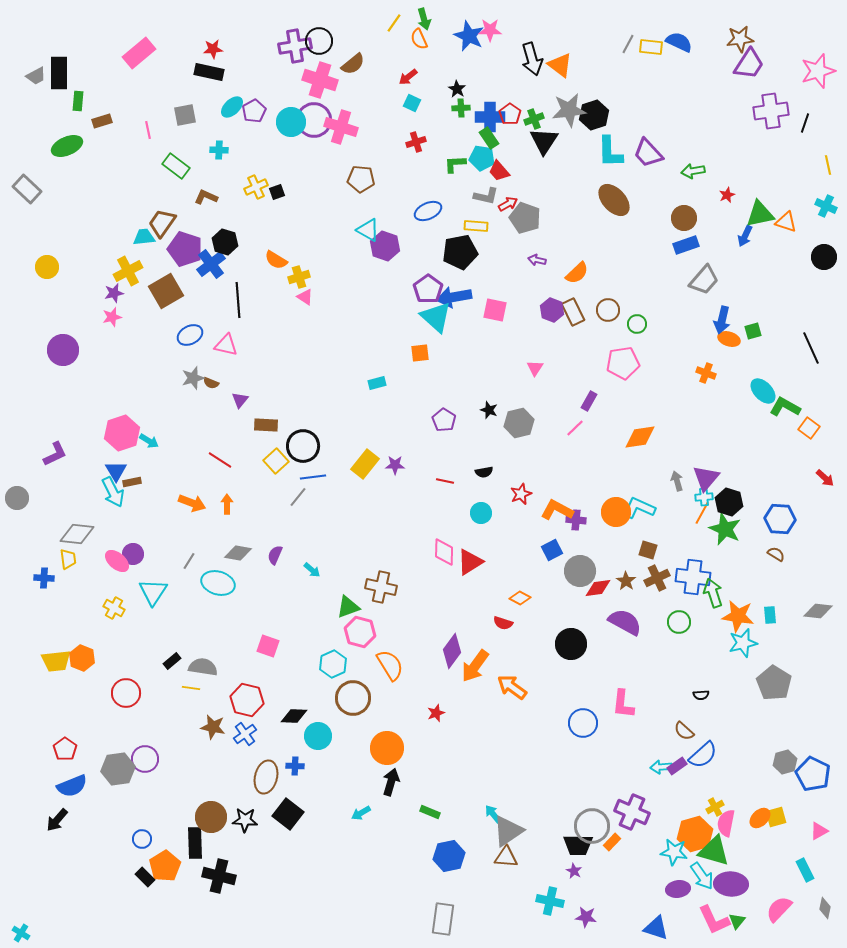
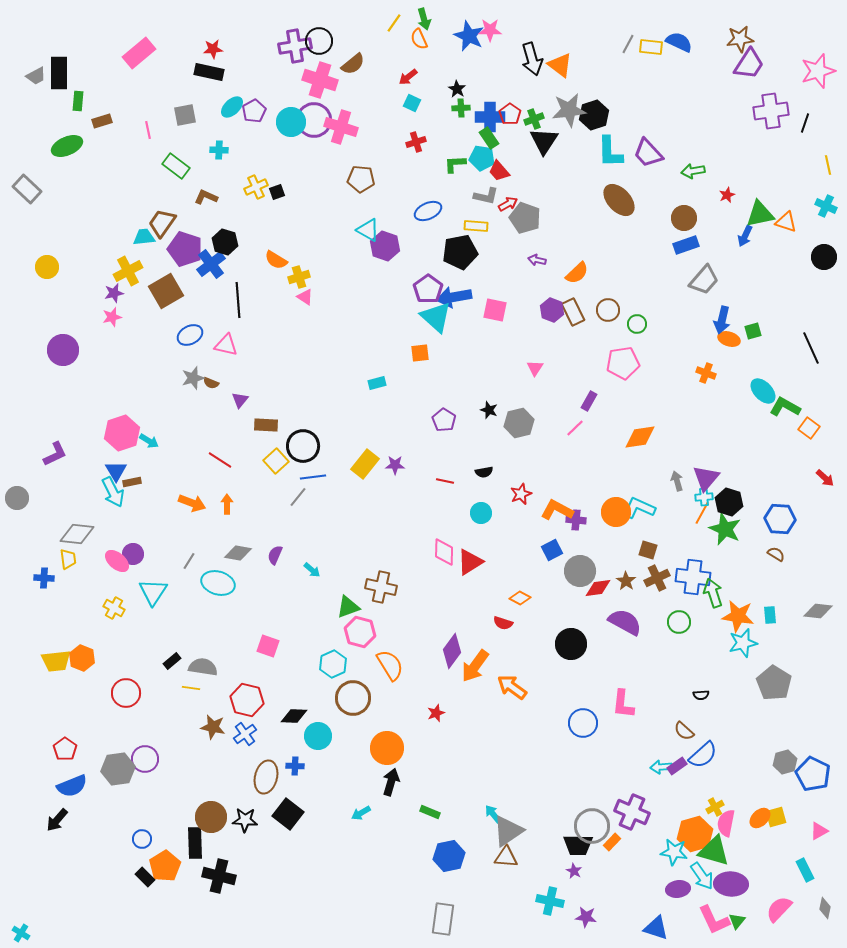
brown ellipse at (614, 200): moved 5 px right
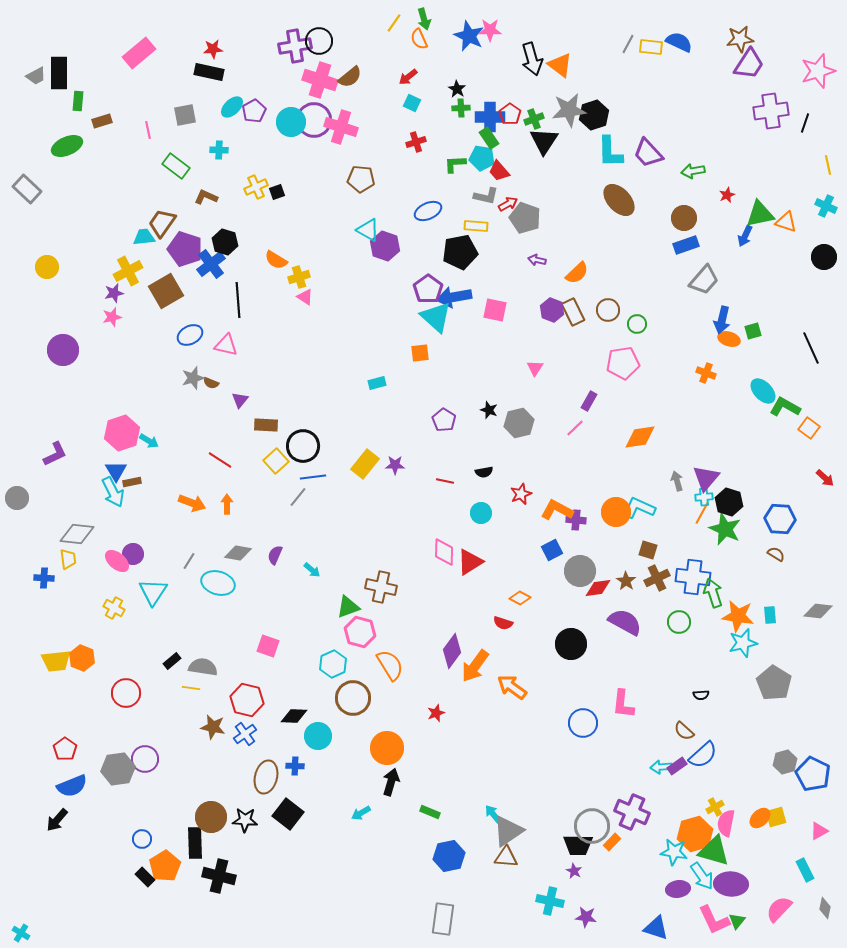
brown semicircle at (353, 64): moved 3 px left, 13 px down
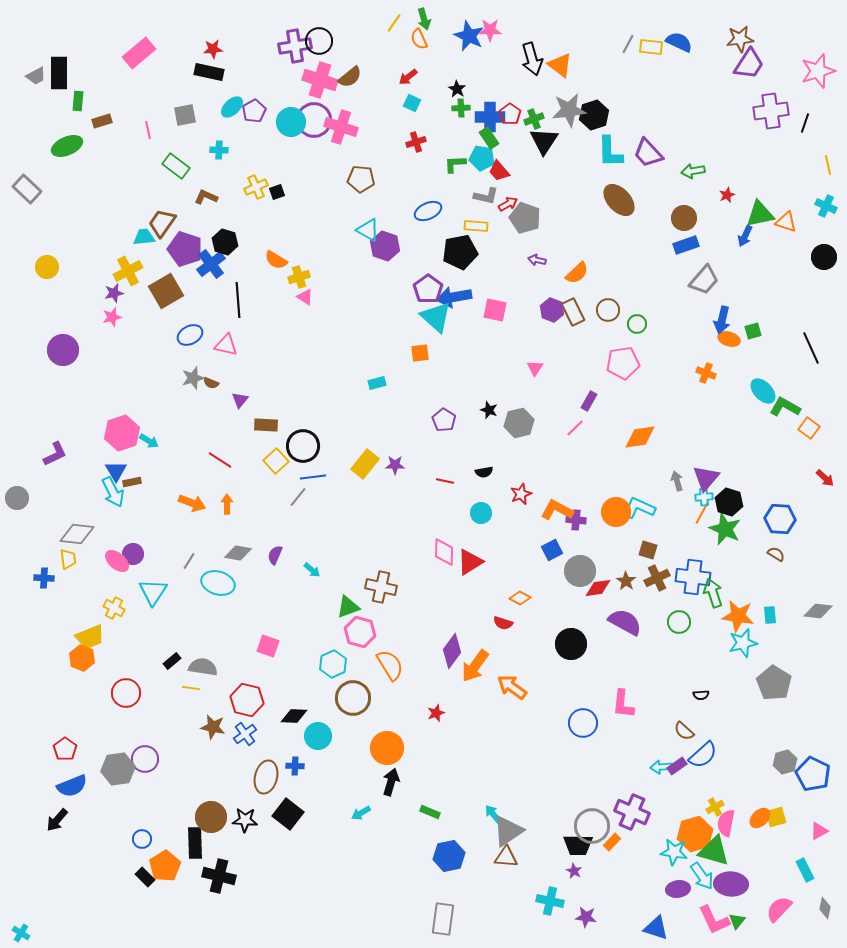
yellow trapezoid at (56, 661): moved 34 px right, 24 px up; rotated 16 degrees counterclockwise
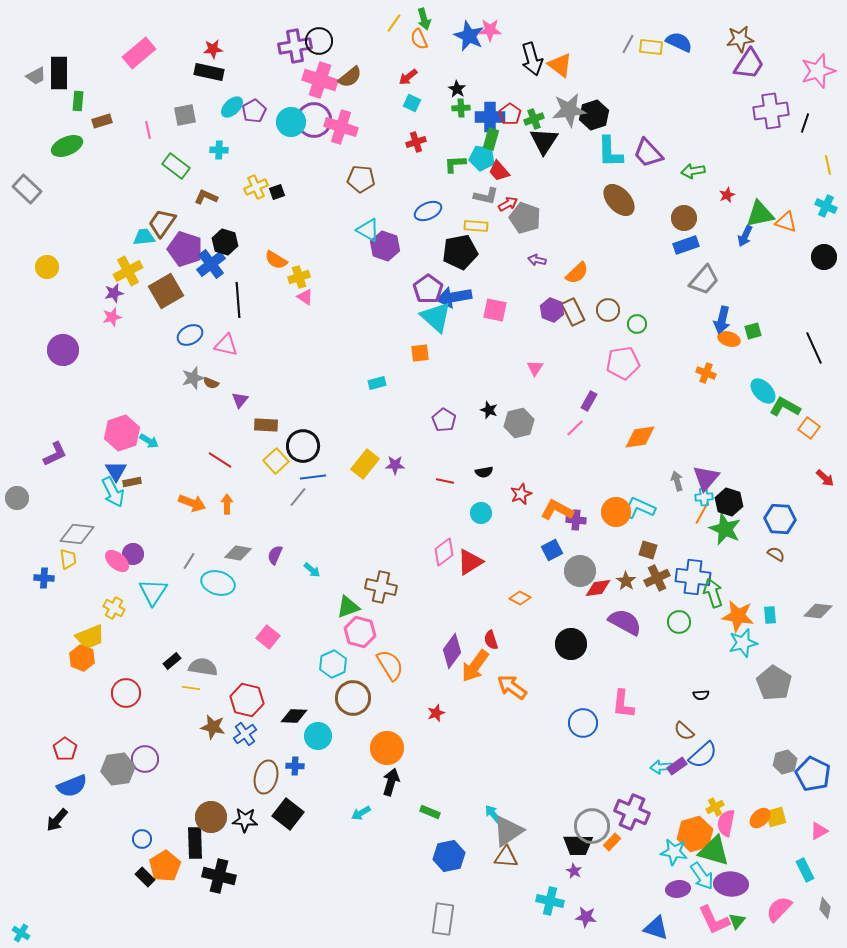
green rectangle at (489, 138): moved 2 px right, 1 px down; rotated 50 degrees clockwise
black line at (811, 348): moved 3 px right
pink diamond at (444, 552): rotated 52 degrees clockwise
red semicircle at (503, 623): moved 12 px left, 17 px down; rotated 54 degrees clockwise
pink square at (268, 646): moved 9 px up; rotated 20 degrees clockwise
